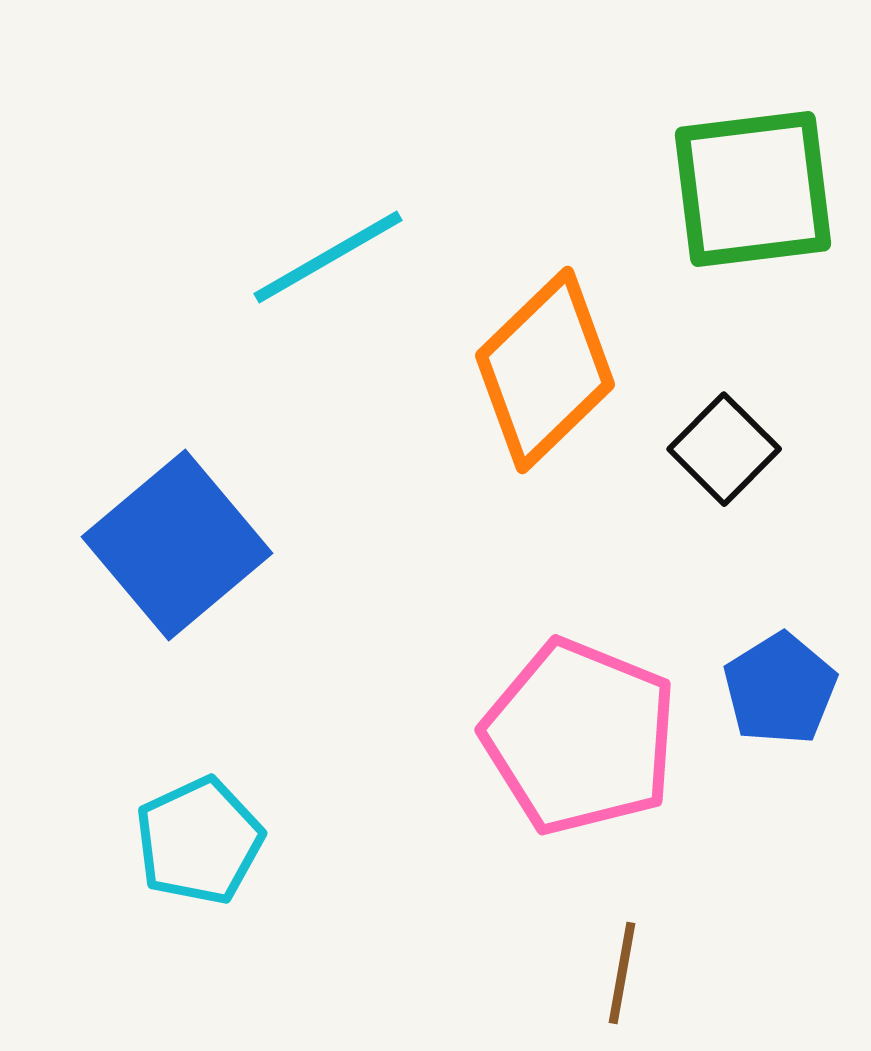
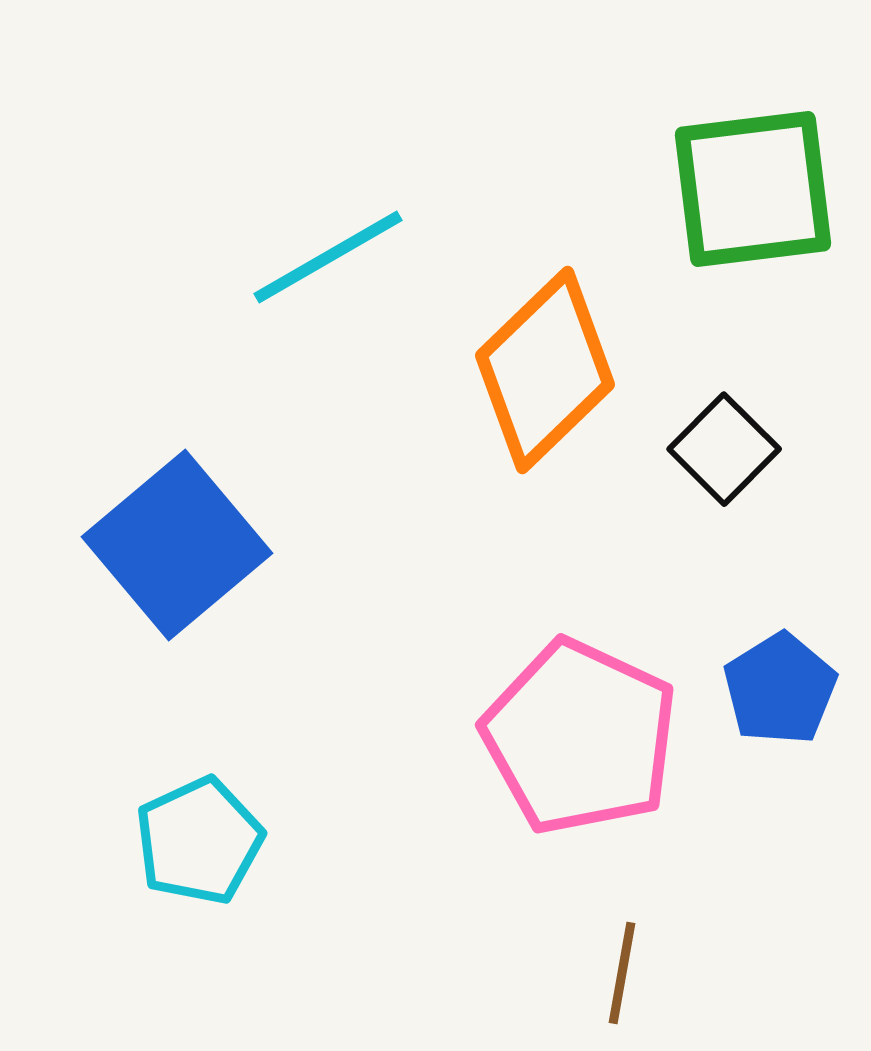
pink pentagon: rotated 3 degrees clockwise
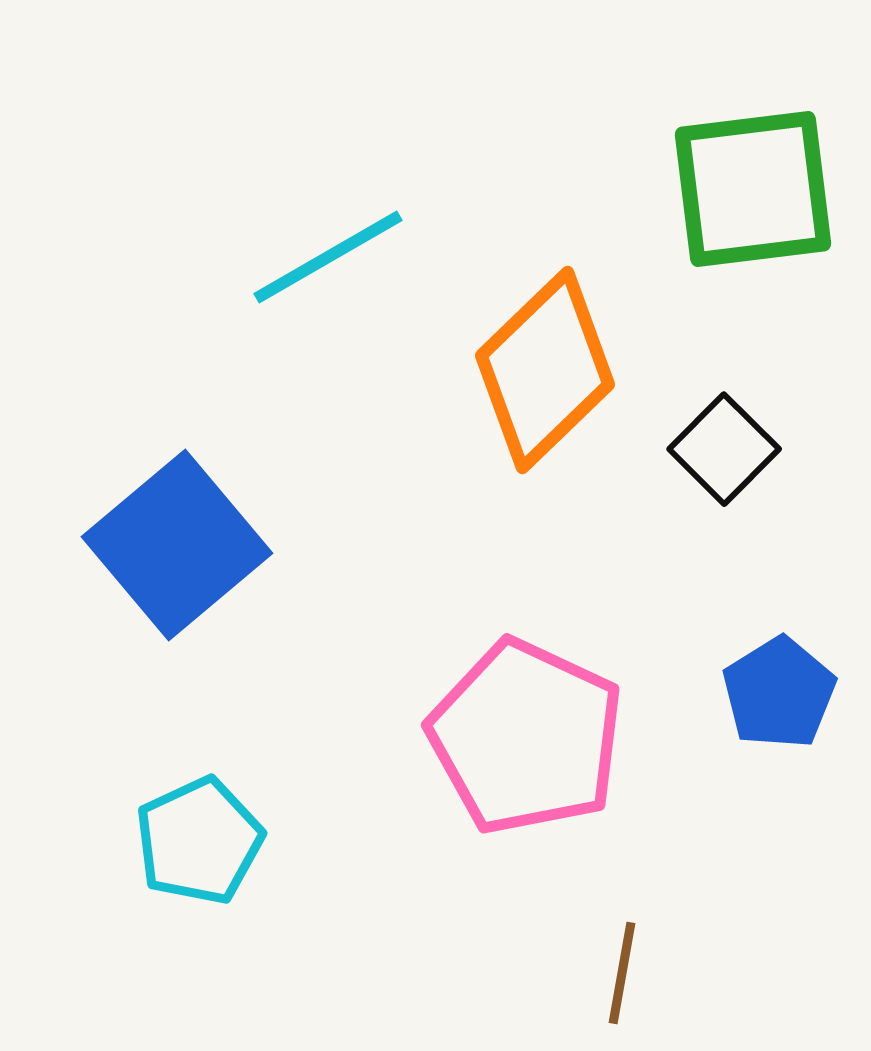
blue pentagon: moved 1 px left, 4 px down
pink pentagon: moved 54 px left
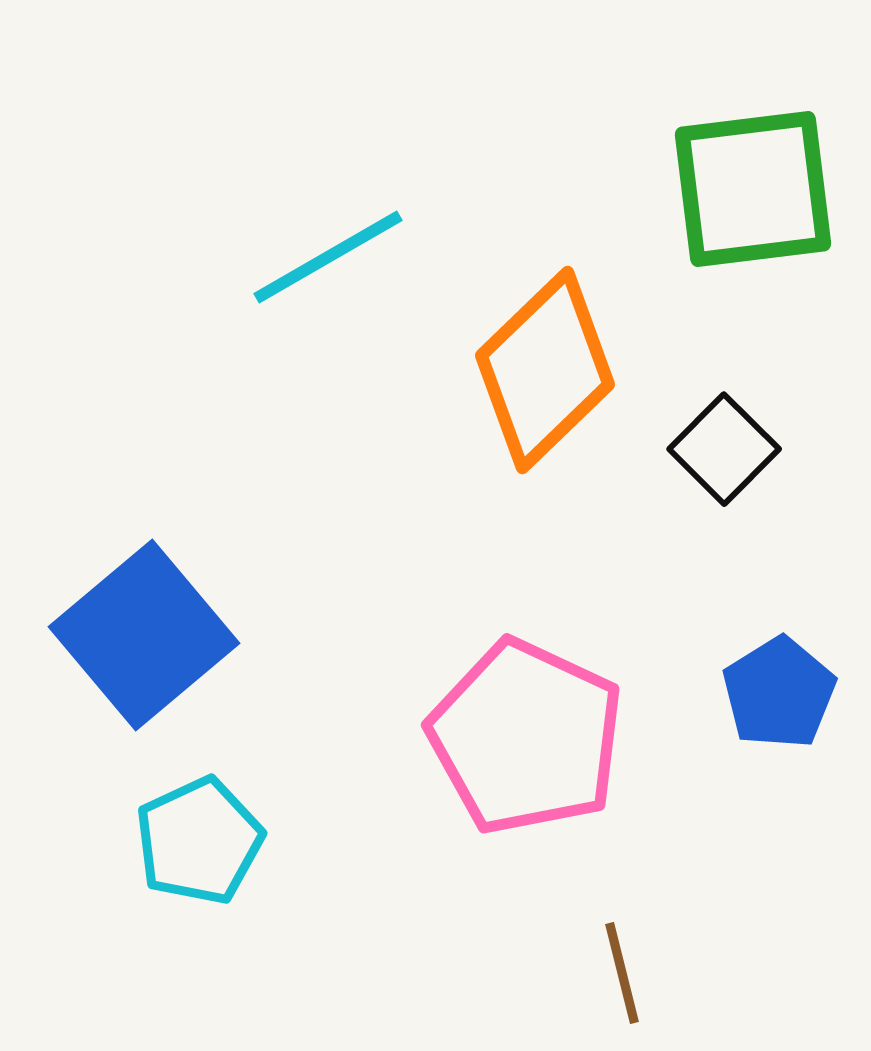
blue square: moved 33 px left, 90 px down
brown line: rotated 24 degrees counterclockwise
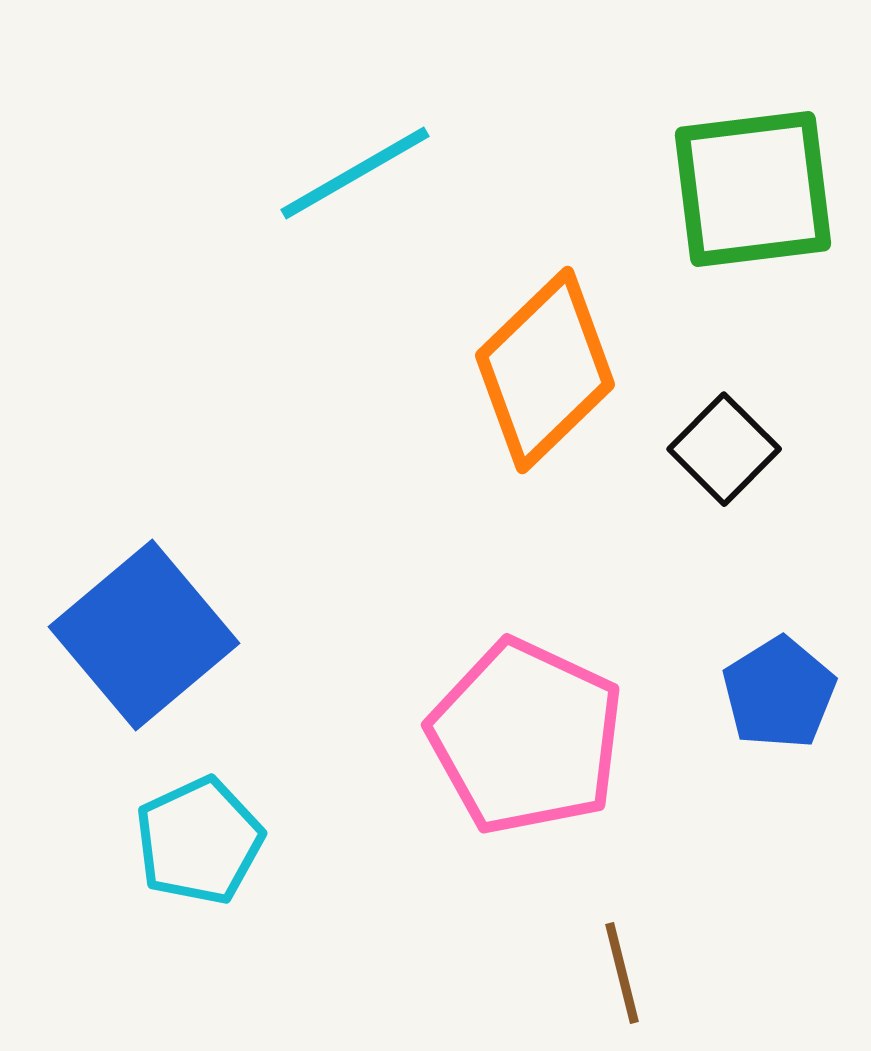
cyan line: moved 27 px right, 84 px up
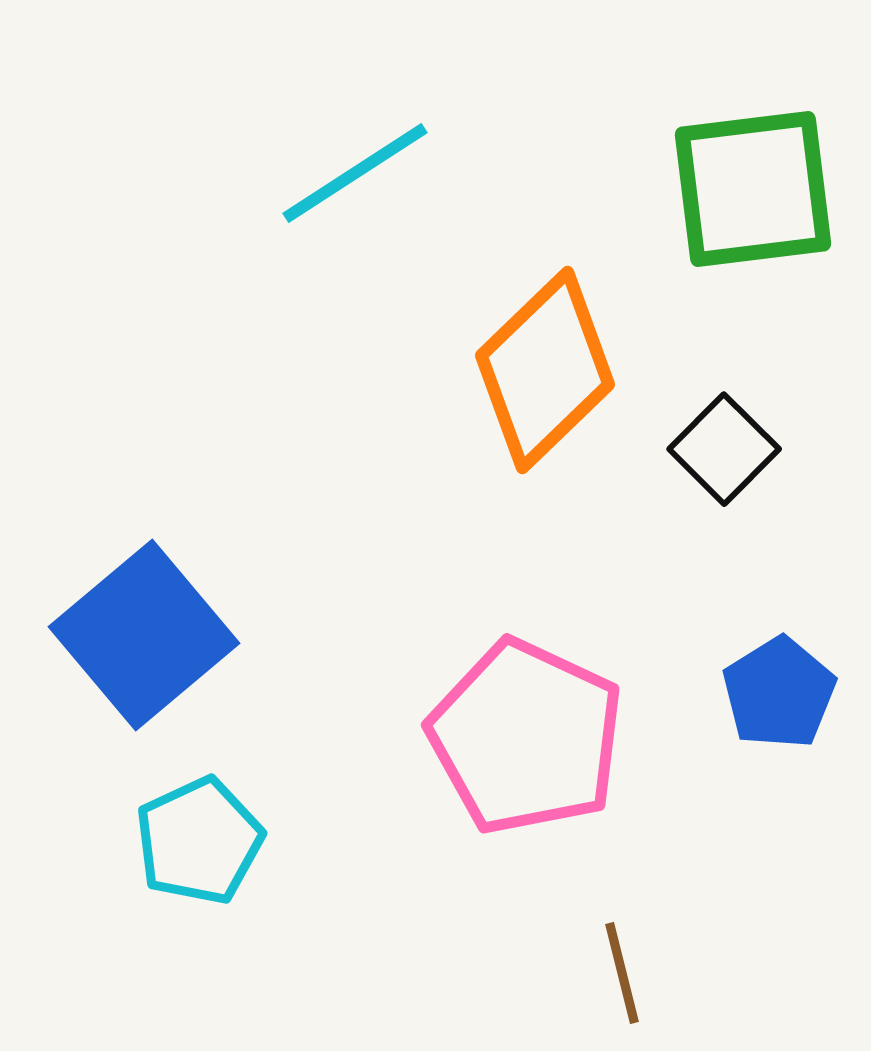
cyan line: rotated 3 degrees counterclockwise
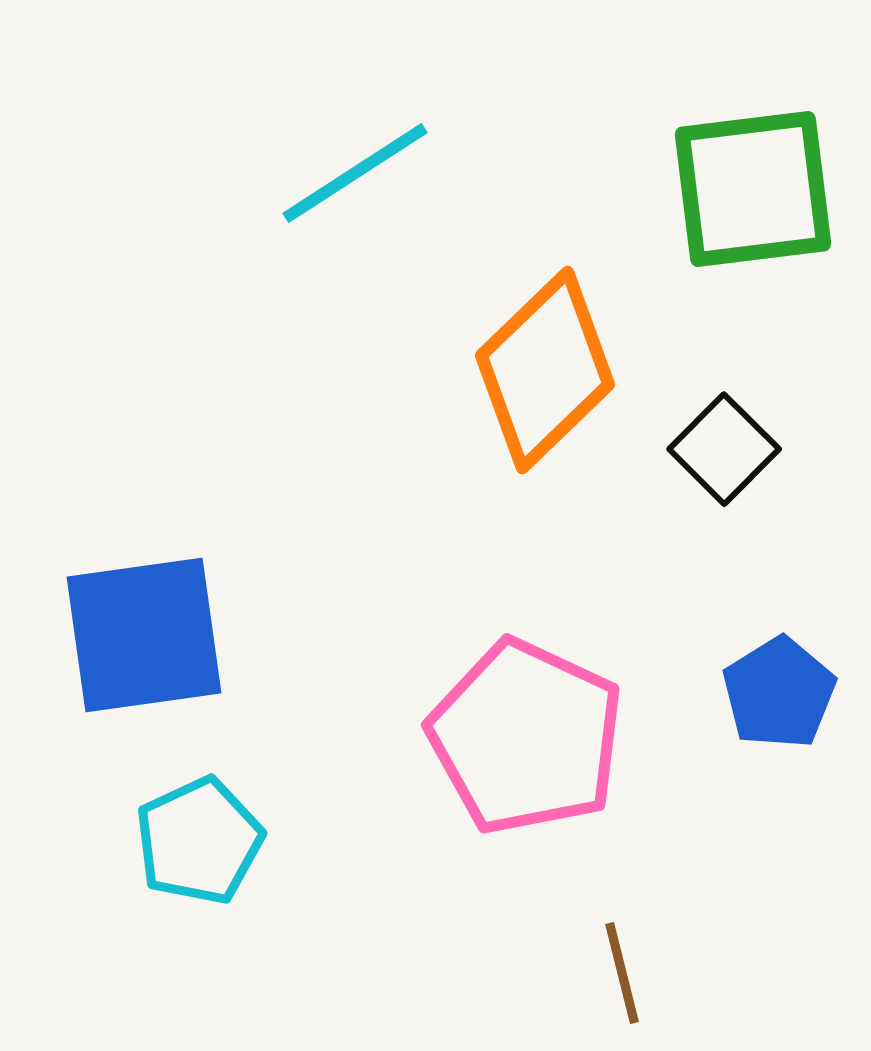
blue square: rotated 32 degrees clockwise
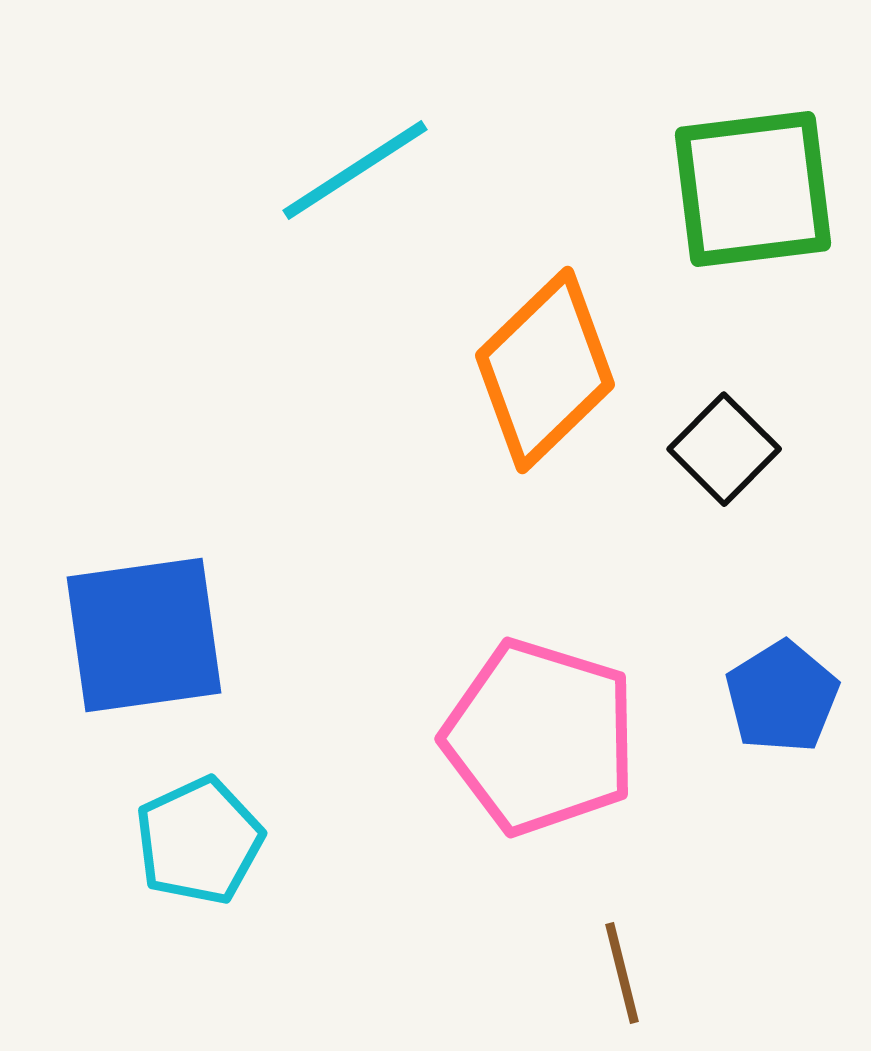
cyan line: moved 3 px up
blue pentagon: moved 3 px right, 4 px down
pink pentagon: moved 14 px right; rotated 8 degrees counterclockwise
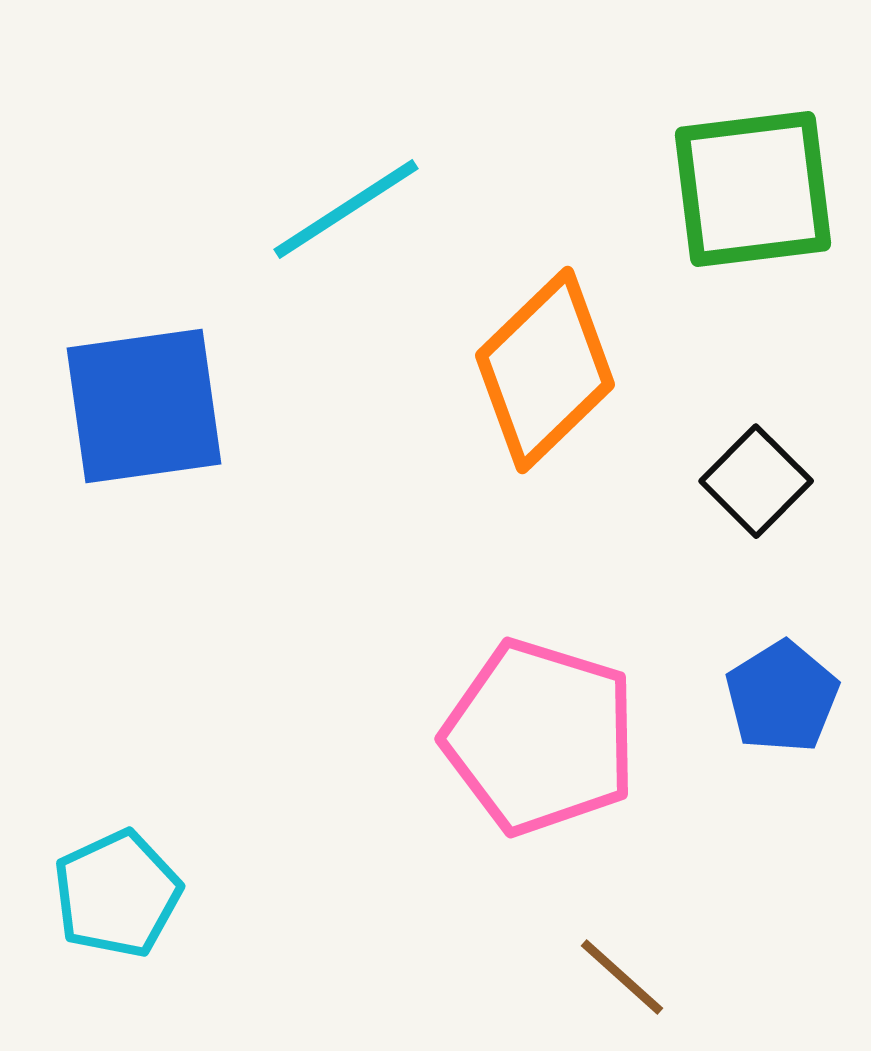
cyan line: moved 9 px left, 39 px down
black square: moved 32 px right, 32 px down
blue square: moved 229 px up
cyan pentagon: moved 82 px left, 53 px down
brown line: moved 4 px down; rotated 34 degrees counterclockwise
